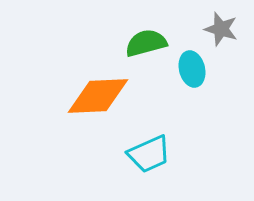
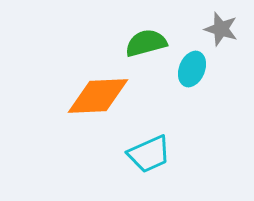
cyan ellipse: rotated 36 degrees clockwise
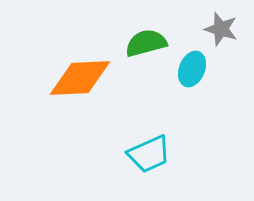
orange diamond: moved 18 px left, 18 px up
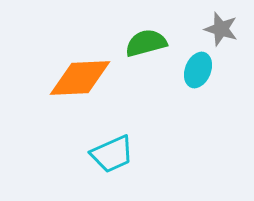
cyan ellipse: moved 6 px right, 1 px down
cyan trapezoid: moved 37 px left
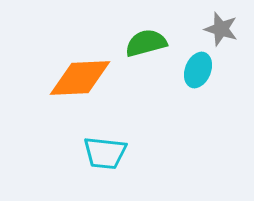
cyan trapezoid: moved 7 px left, 1 px up; rotated 30 degrees clockwise
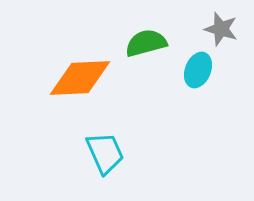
cyan trapezoid: rotated 120 degrees counterclockwise
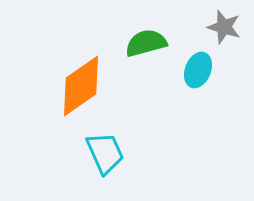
gray star: moved 3 px right, 2 px up
orange diamond: moved 1 px right, 8 px down; rotated 32 degrees counterclockwise
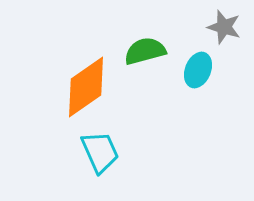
green semicircle: moved 1 px left, 8 px down
orange diamond: moved 5 px right, 1 px down
cyan trapezoid: moved 5 px left, 1 px up
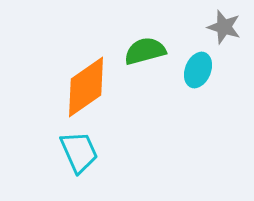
cyan trapezoid: moved 21 px left
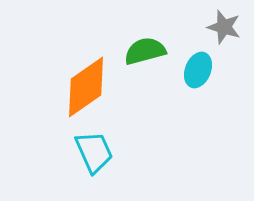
cyan trapezoid: moved 15 px right
